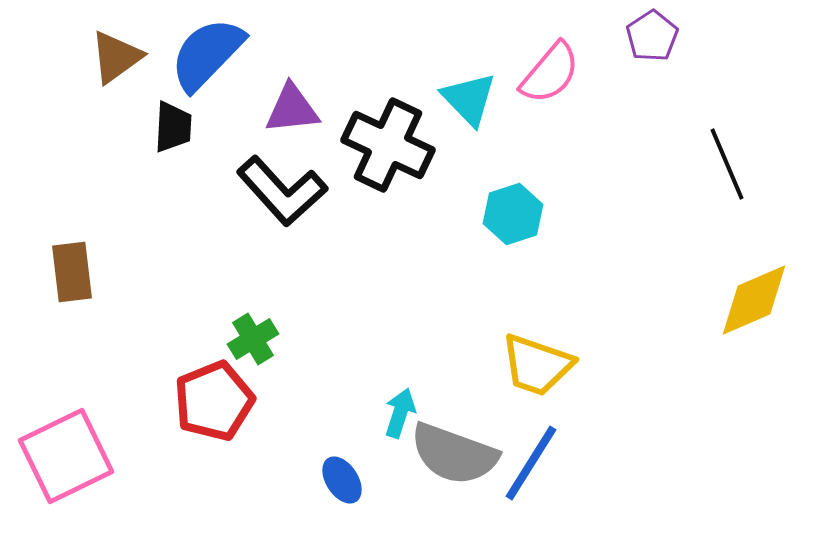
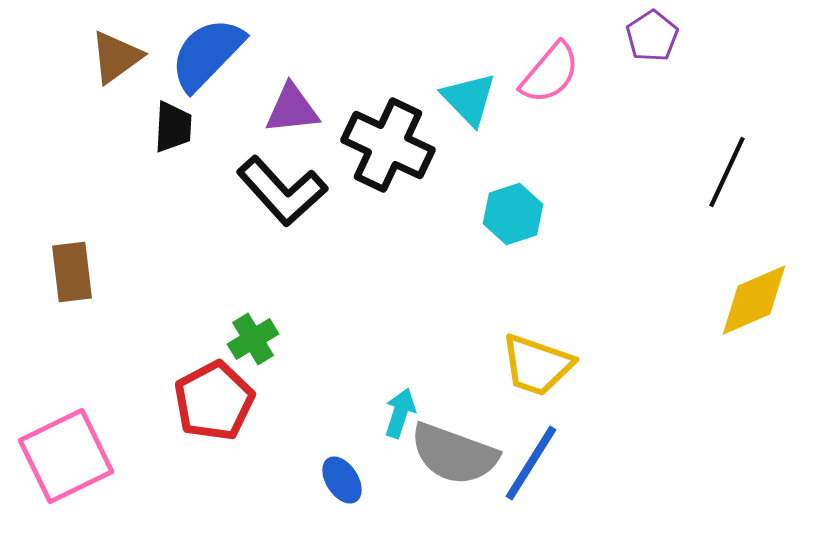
black line: moved 8 px down; rotated 48 degrees clockwise
red pentagon: rotated 6 degrees counterclockwise
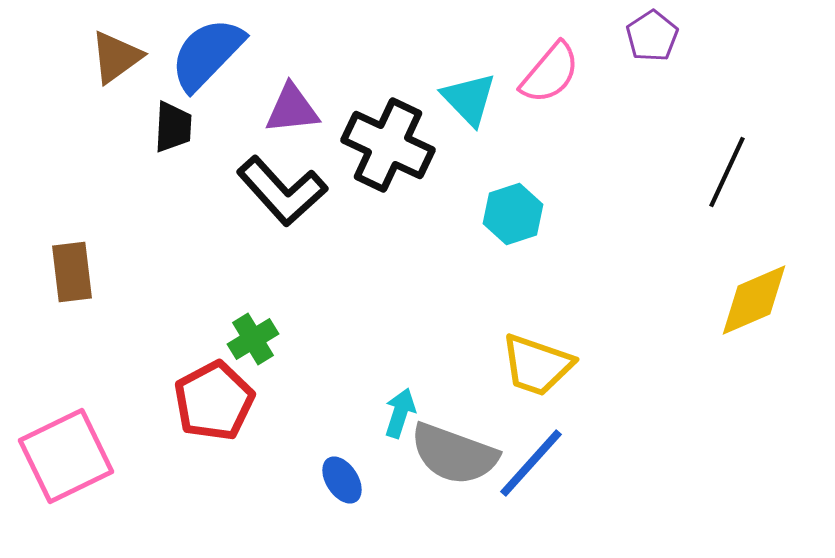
blue line: rotated 10 degrees clockwise
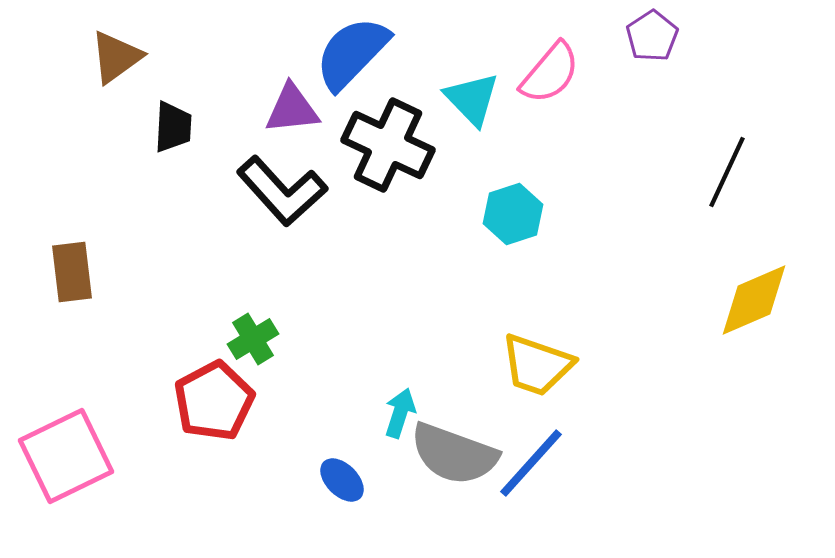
blue semicircle: moved 145 px right, 1 px up
cyan triangle: moved 3 px right
blue ellipse: rotated 12 degrees counterclockwise
